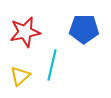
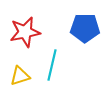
blue pentagon: moved 1 px right, 1 px up
yellow triangle: rotated 25 degrees clockwise
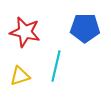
red star: rotated 24 degrees clockwise
cyan line: moved 4 px right, 1 px down
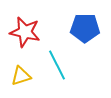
cyan line: moved 1 px right, 1 px up; rotated 40 degrees counterclockwise
yellow triangle: moved 1 px right
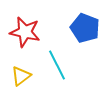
blue pentagon: rotated 20 degrees clockwise
yellow triangle: rotated 20 degrees counterclockwise
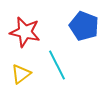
blue pentagon: moved 1 px left, 2 px up
yellow triangle: moved 2 px up
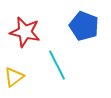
yellow triangle: moved 7 px left, 3 px down
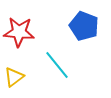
red star: moved 6 px left; rotated 8 degrees counterclockwise
cyan line: rotated 12 degrees counterclockwise
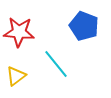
cyan line: moved 1 px left, 1 px up
yellow triangle: moved 2 px right, 1 px up
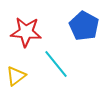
blue pentagon: rotated 8 degrees clockwise
red star: moved 7 px right
